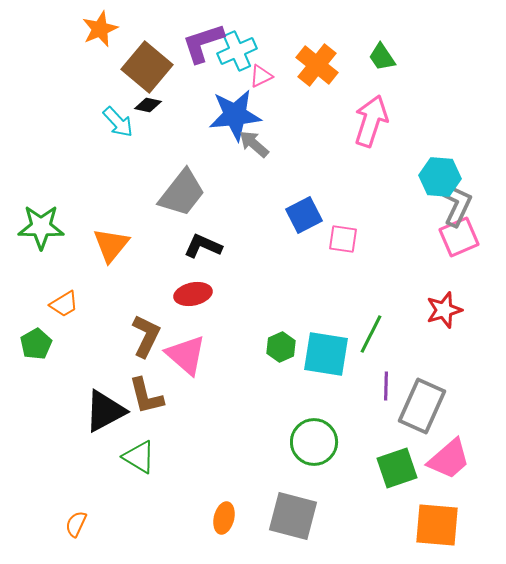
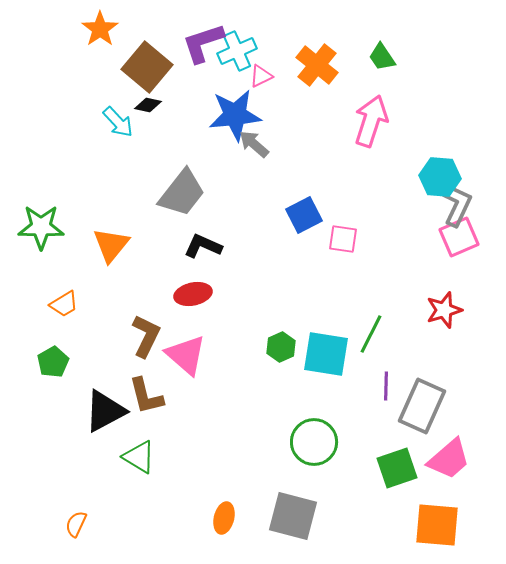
orange star at (100, 29): rotated 12 degrees counterclockwise
green pentagon at (36, 344): moved 17 px right, 18 px down
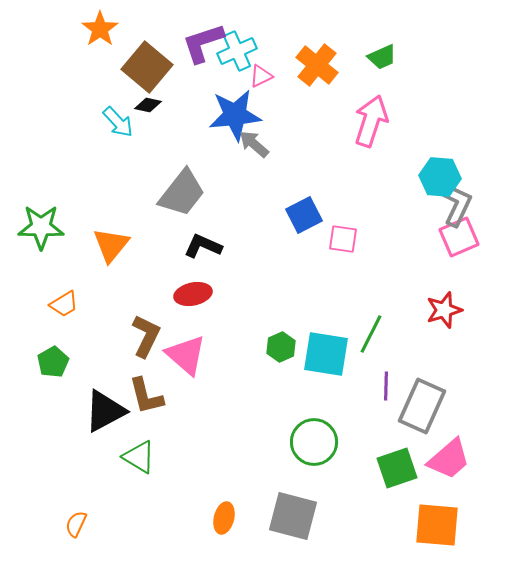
green trapezoid at (382, 57): rotated 80 degrees counterclockwise
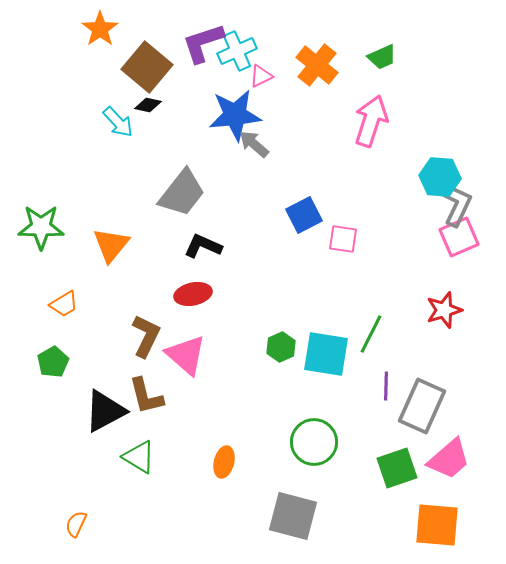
orange ellipse at (224, 518): moved 56 px up
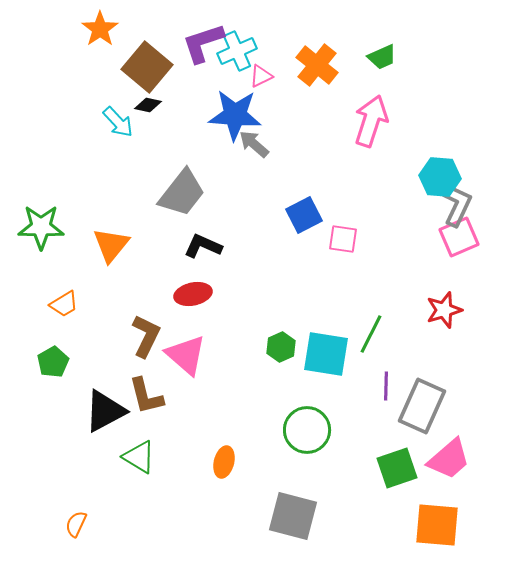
blue star at (235, 115): rotated 10 degrees clockwise
green circle at (314, 442): moved 7 px left, 12 px up
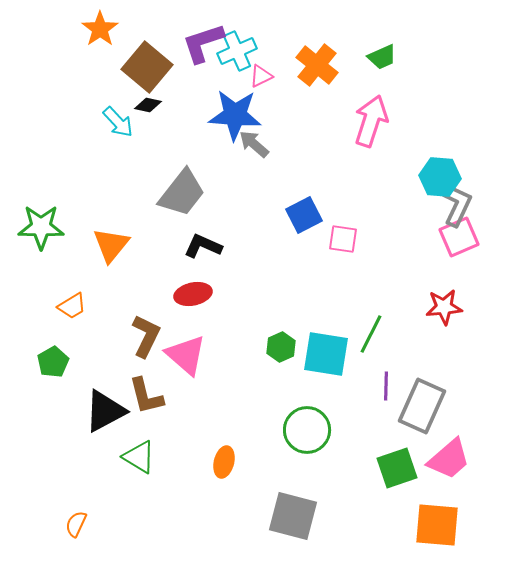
orange trapezoid at (64, 304): moved 8 px right, 2 px down
red star at (444, 310): moved 3 px up; rotated 12 degrees clockwise
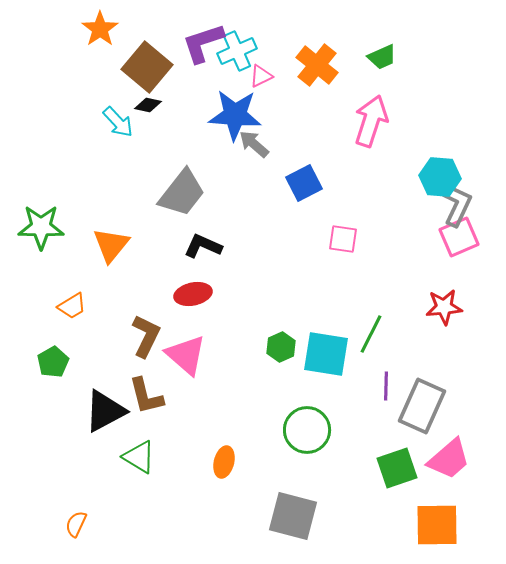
blue square at (304, 215): moved 32 px up
orange square at (437, 525): rotated 6 degrees counterclockwise
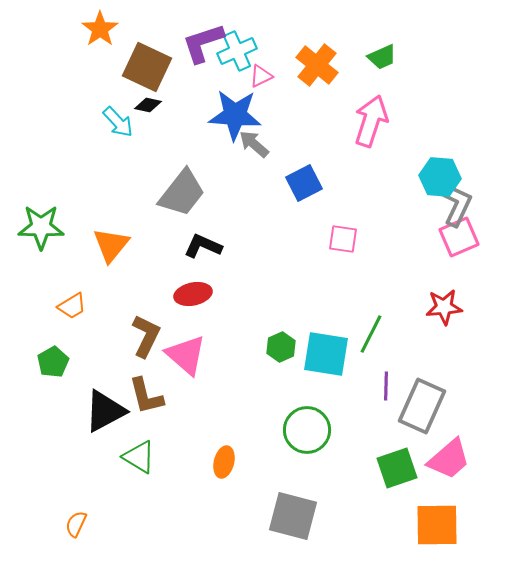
brown square at (147, 67): rotated 15 degrees counterclockwise
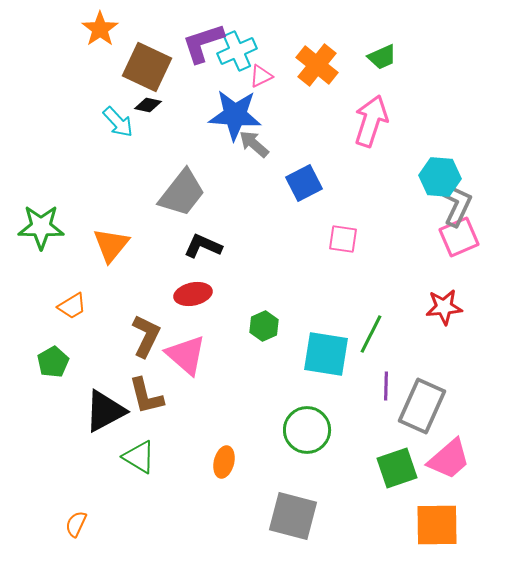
green hexagon at (281, 347): moved 17 px left, 21 px up
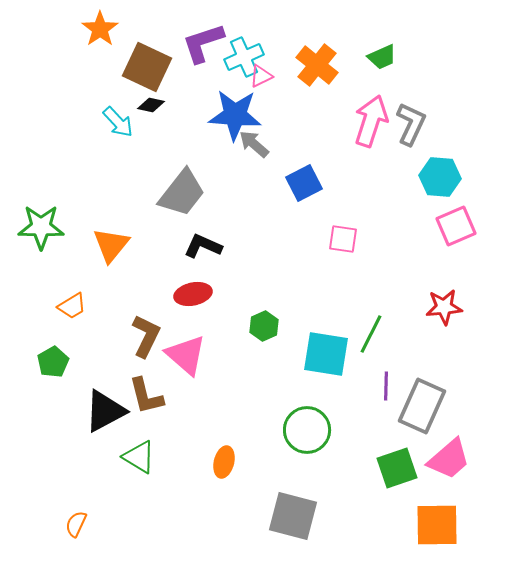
cyan cross at (237, 51): moved 7 px right, 6 px down
black diamond at (148, 105): moved 3 px right
gray L-shape at (457, 205): moved 46 px left, 81 px up
pink square at (459, 237): moved 3 px left, 11 px up
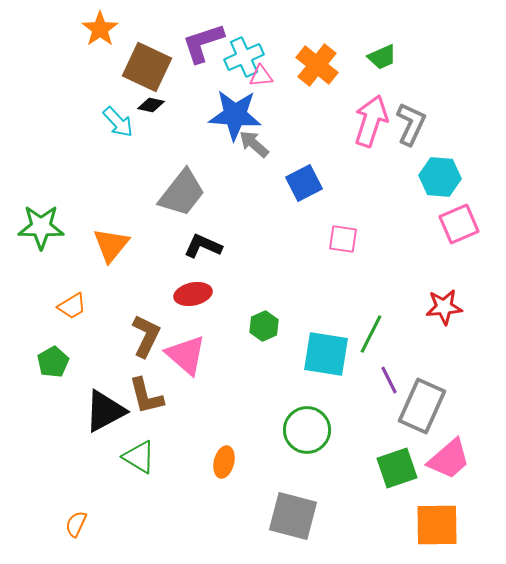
pink triangle at (261, 76): rotated 20 degrees clockwise
pink square at (456, 226): moved 3 px right, 2 px up
purple line at (386, 386): moved 3 px right, 6 px up; rotated 28 degrees counterclockwise
